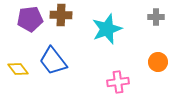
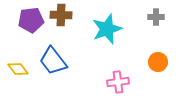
purple pentagon: moved 1 px right, 1 px down
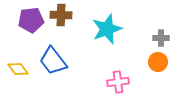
gray cross: moved 5 px right, 21 px down
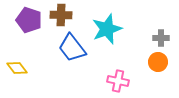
purple pentagon: moved 2 px left; rotated 25 degrees clockwise
blue trapezoid: moved 19 px right, 13 px up
yellow diamond: moved 1 px left, 1 px up
pink cross: moved 1 px up; rotated 20 degrees clockwise
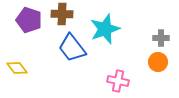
brown cross: moved 1 px right, 1 px up
cyan star: moved 2 px left
